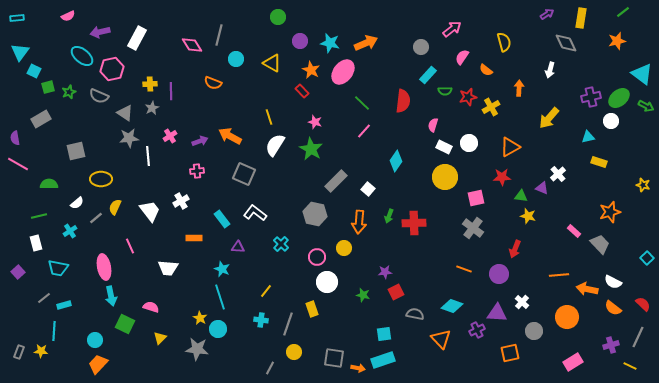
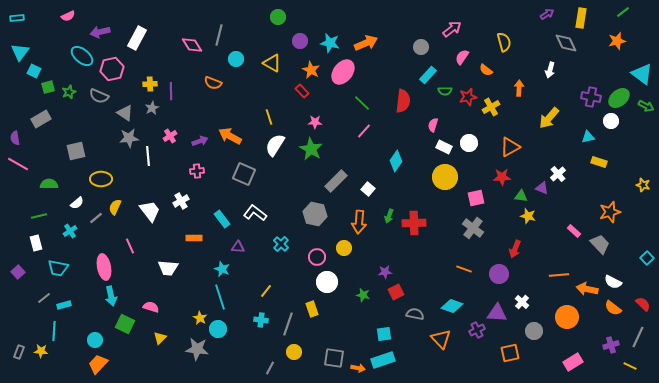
purple cross at (591, 97): rotated 24 degrees clockwise
pink star at (315, 122): rotated 16 degrees counterclockwise
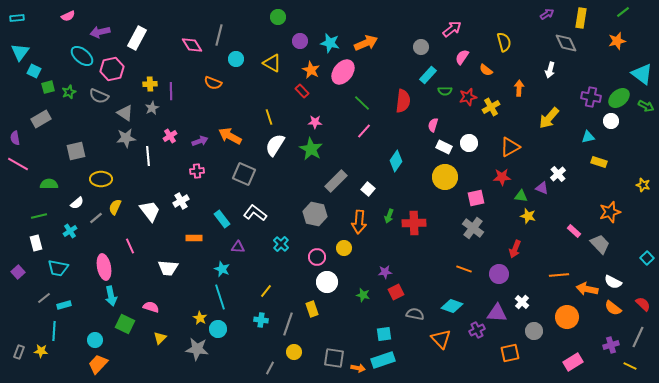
gray star at (129, 138): moved 3 px left
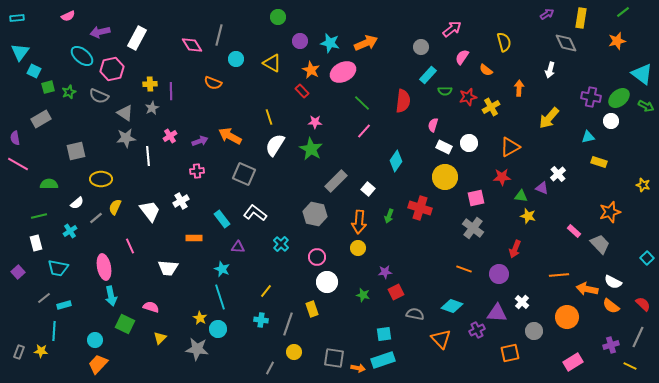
pink ellipse at (343, 72): rotated 25 degrees clockwise
red cross at (414, 223): moved 6 px right, 15 px up; rotated 20 degrees clockwise
yellow circle at (344, 248): moved 14 px right
orange semicircle at (613, 308): moved 2 px left, 2 px up
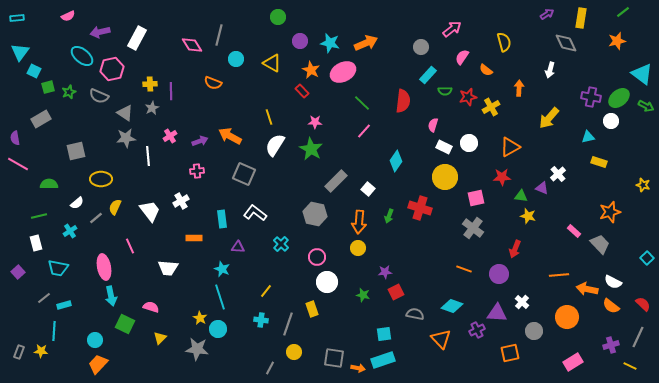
cyan rectangle at (222, 219): rotated 30 degrees clockwise
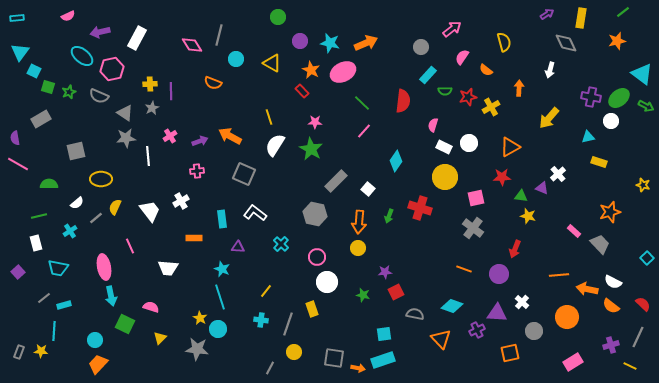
green square at (48, 87): rotated 32 degrees clockwise
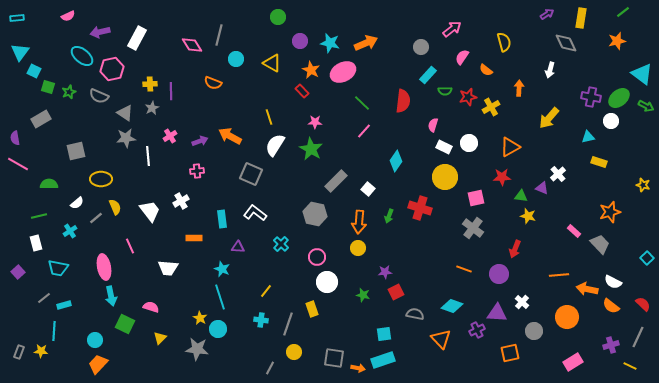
gray square at (244, 174): moved 7 px right
yellow semicircle at (115, 207): rotated 133 degrees clockwise
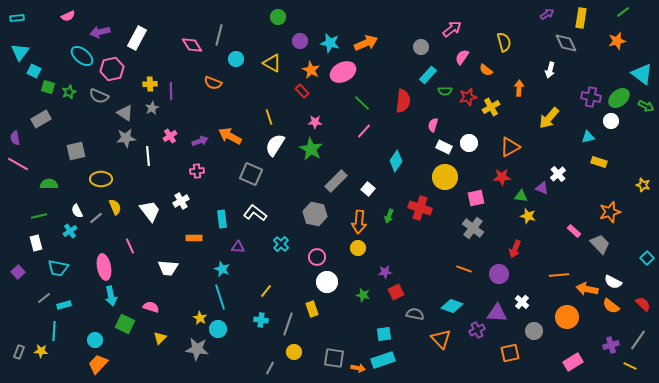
white semicircle at (77, 203): moved 8 px down; rotated 104 degrees clockwise
gray line at (638, 337): moved 3 px down; rotated 10 degrees clockwise
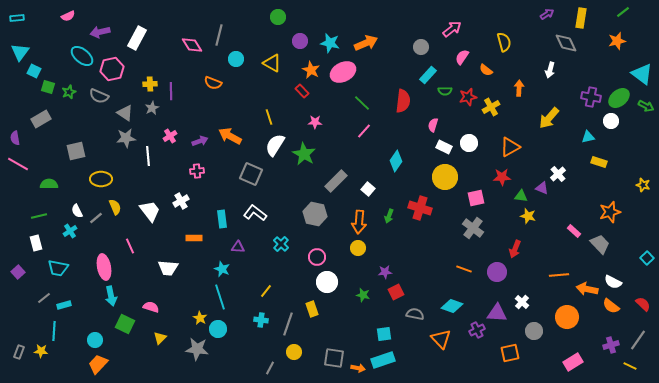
green star at (311, 149): moved 7 px left, 5 px down
purple circle at (499, 274): moved 2 px left, 2 px up
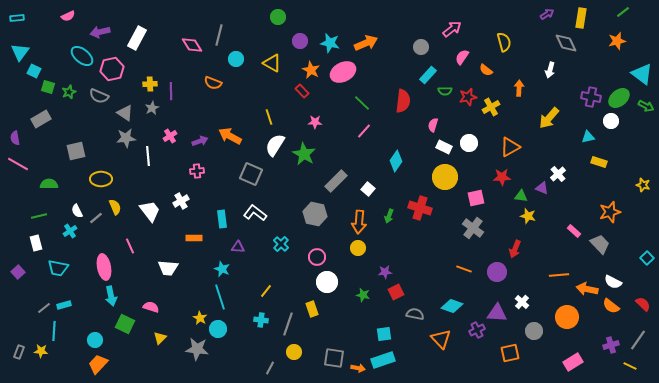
gray line at (44, 298): moved 10 px down
